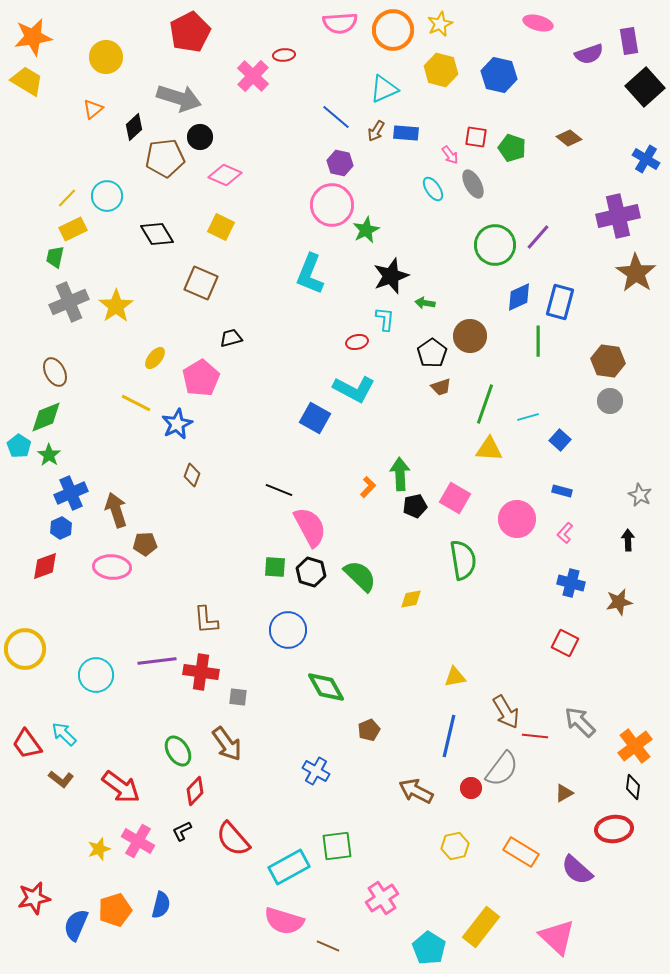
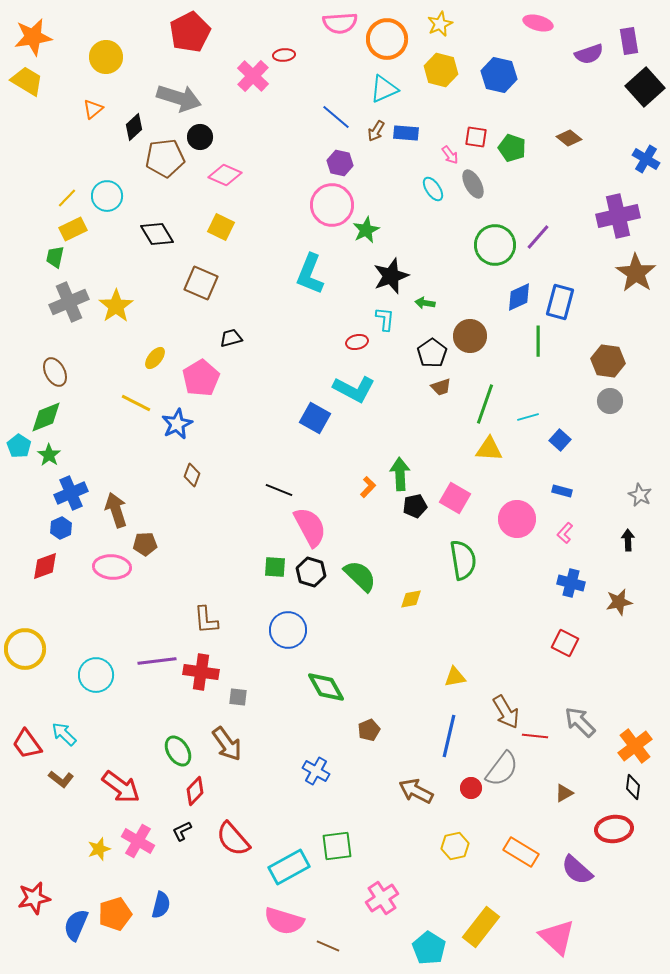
orange circle at (393, 30): moved 6 px left, 9 px down
orange pentagon at (115, 910): moved 4 px down
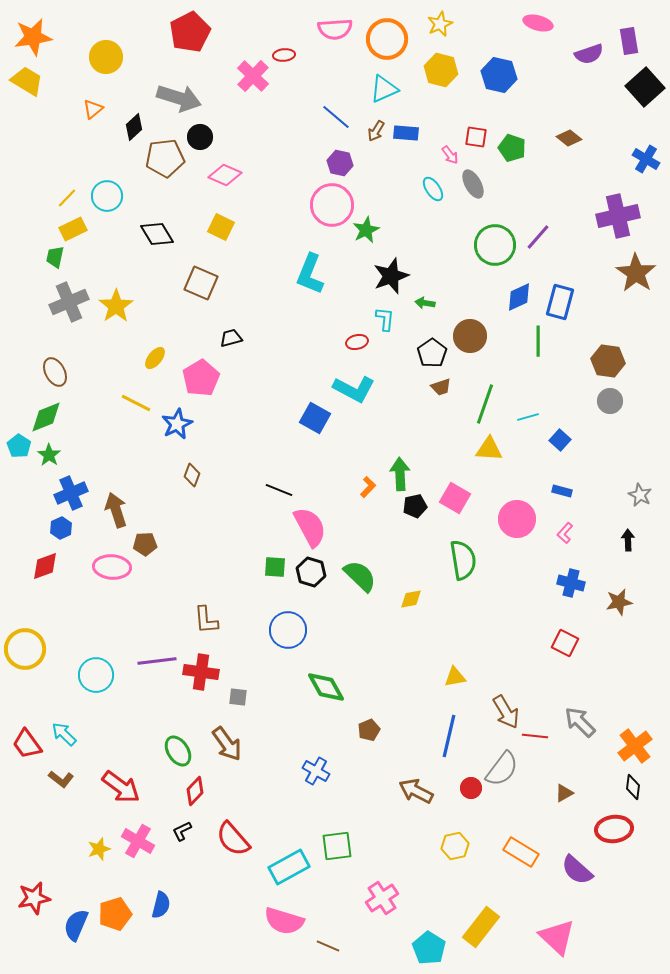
pink semicircle at (340, 23): moved 5 px left, 6 px down
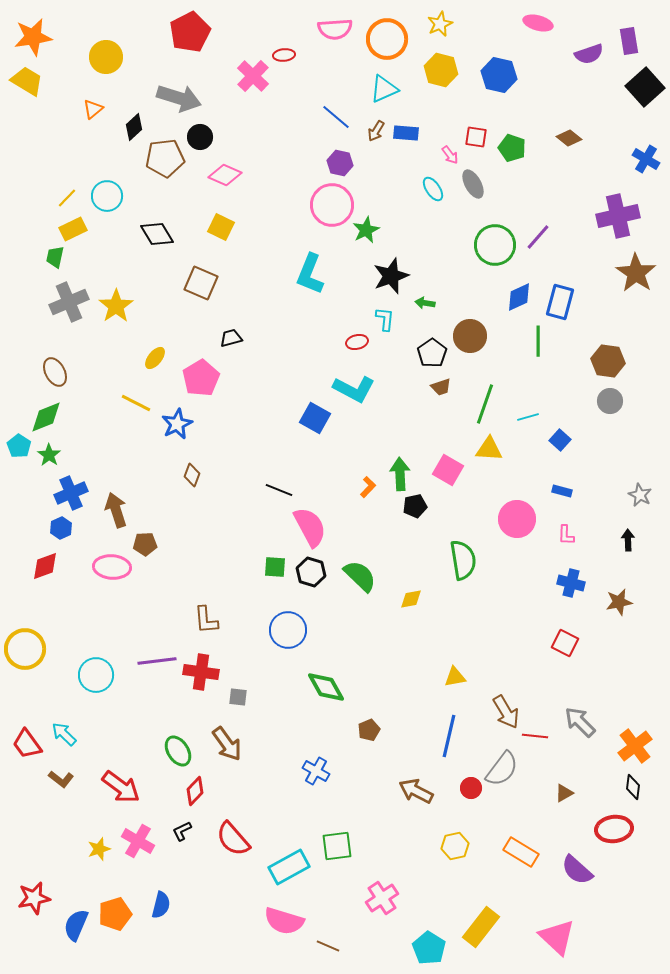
pink square at (455, 498): moved 7 px left, 28 px up
pink L-shape at (565, 533): moved 1 px right, 2 px down; rotated 40 degrees counterclockwise
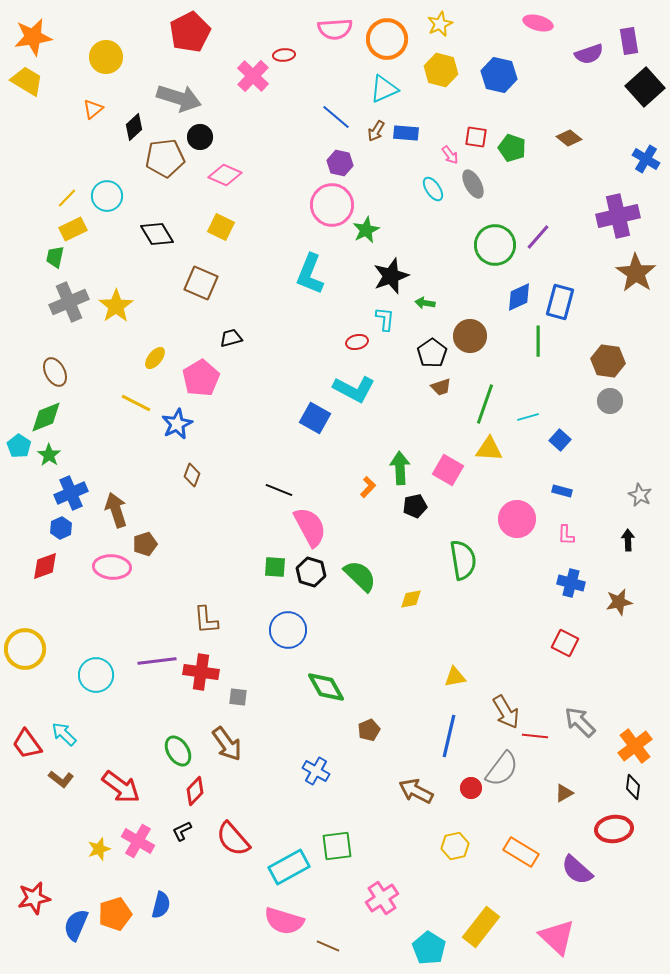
green arrow at (400, 474): moved 6 px up
brown pentagon at (145, 544): rotated 15 degrees counterclockwise
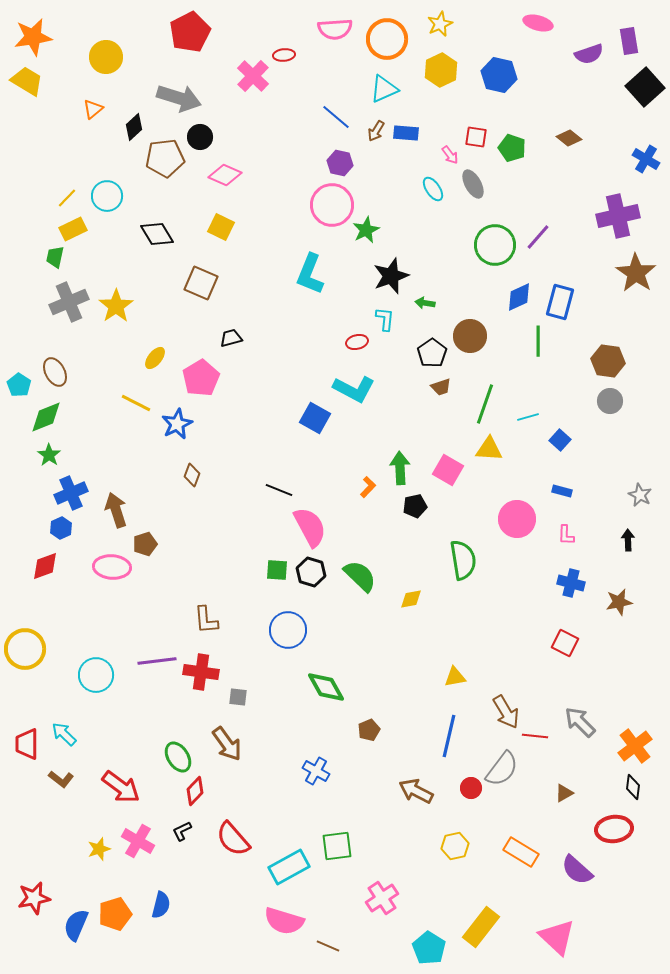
yellow hexagon at (441, 70): rotated 20 degrees clockwise
cyan pentagon at (19, 446): moved 61 px up
green square at (275, 567): moved 2 px right, 3 px down
red trapezoid at (27, 744): rotated 36 degrees clockwise
green ellipse at (178, 751): moved 6 px down
